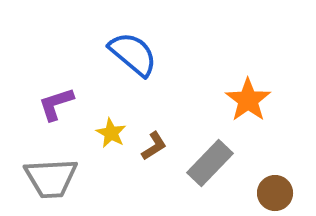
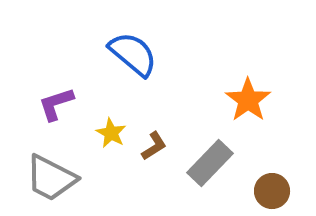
gray trapezoid: rotated 30 degrees clockwise
brown circle: moved 3 px left, 2 px up
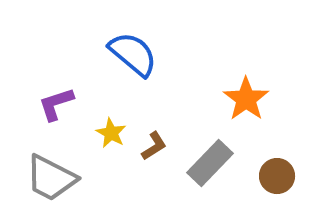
orange star: moved 2 px left, 1 px up
brown circle: moved 5 px right, 15 px up
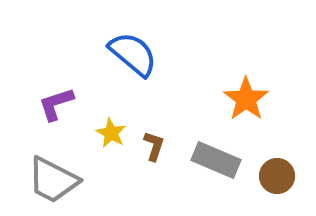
brown L-shape: rotated 40 degrees counterclockwise
gray rectangle: moved 6 px right, 3 px up; rotated 69 degrees clockwise
gray trapezoid: moved 2 px right, 2 px down
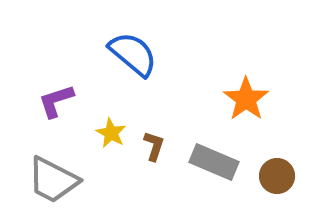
purple L-shape: moved 3 px up
gray rectangle: moved 2 px left, 2 px down
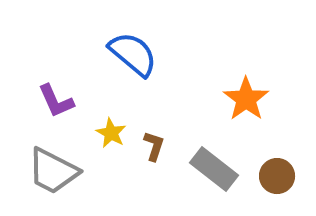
purple L-shape: rotated 96 degrees counterclockwise
gray rectangle: moved 7 px down; rotated 15 degrees clockwise
gray trapezoid: moved 9 px up
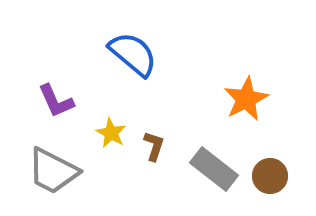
orange star: rotated 9 degrees clockwise
brown circle: moved 7 px left
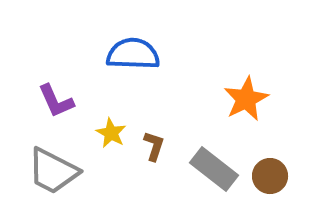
blue semicircle: rotated 38 degrees counterclockwise
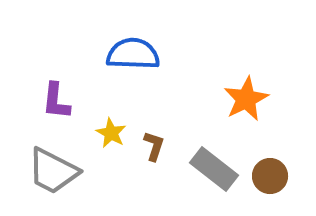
purple L-shape: rotated 30 degrees clockwise
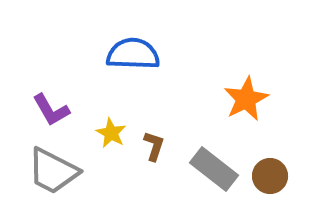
purple L-shape: moved 5 px left, 9 px down; rotated 36 degrees counterclockwise
